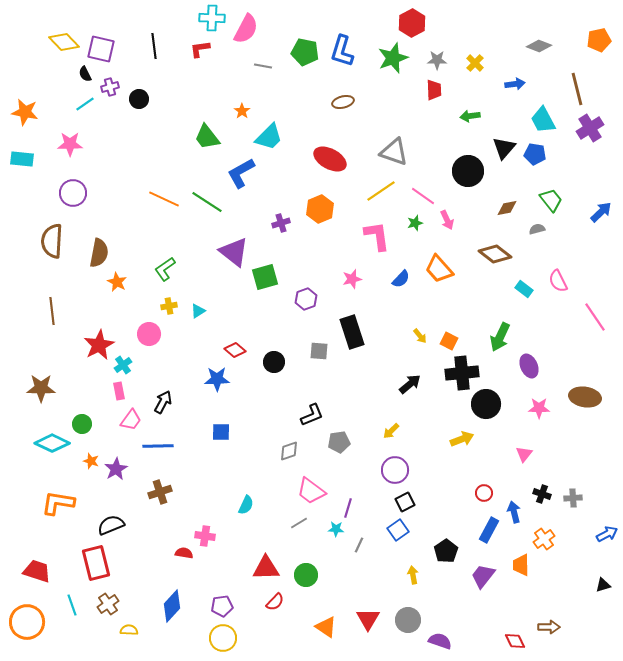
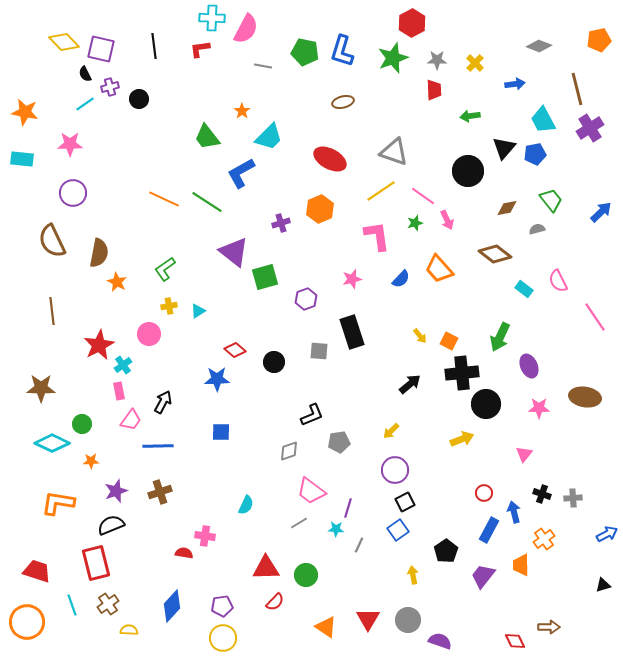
blue pentagon at (535, 154): rotated 20 degrees counterclockwise
brown semicircle at (52, 241): rotated 28 degrees counterclockwise
orange star at (91, 461): rotated 21 degrees counterclockwise
purple star at (116, 469): moved 22 px down; rotated 10 degrees clockwise
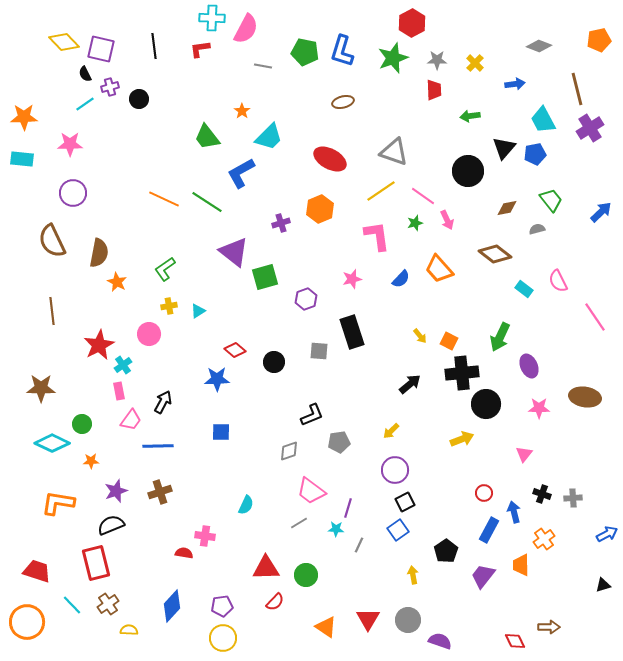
orange star at (25, 112): moved 1 px left, 5 px down; rotated 12 degrees counterclockwise
cyan line at (72, 605): rotated 25 degrees counterclockwise
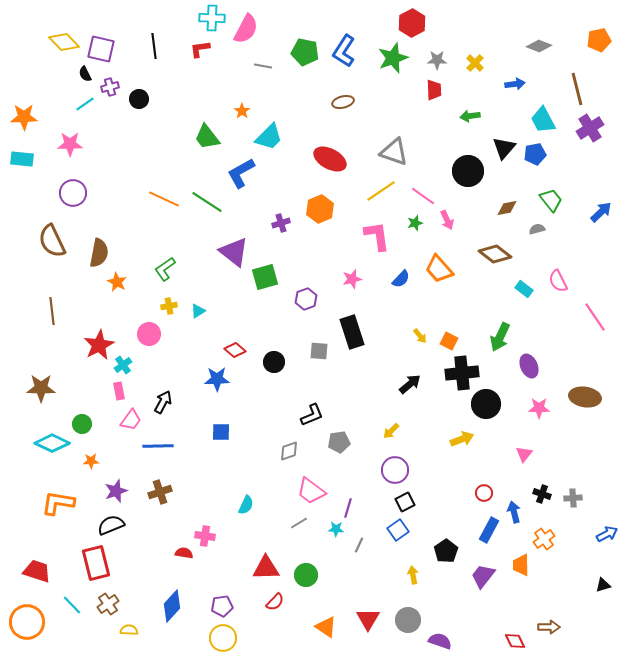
blue L-shape at (342, 51): moved 2 px right; rotated 16 degrees clockwise
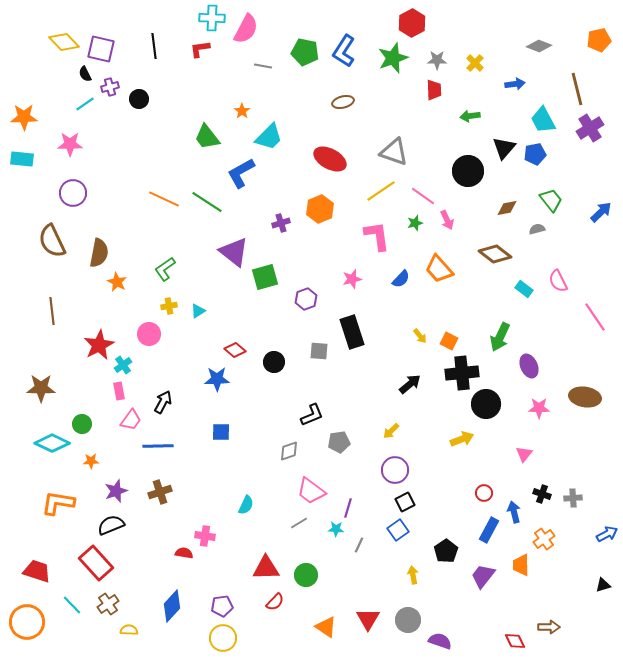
red rectangle at (96, 563): rotated 28 degrees counterclockwise
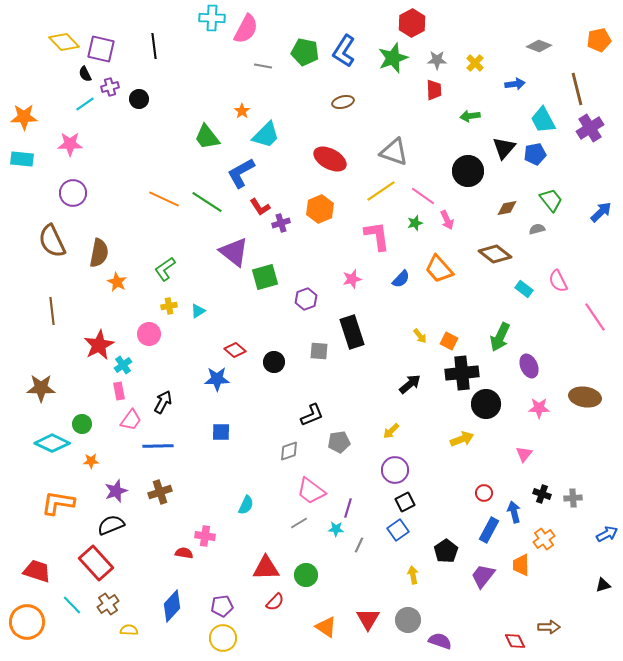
red L-shape at (200, 49): moved 60 px right, 158 px down; rotated 115 degrees counterclockwise
cyan trapezoid at (269, 137): moved 3 px left, 2 px up
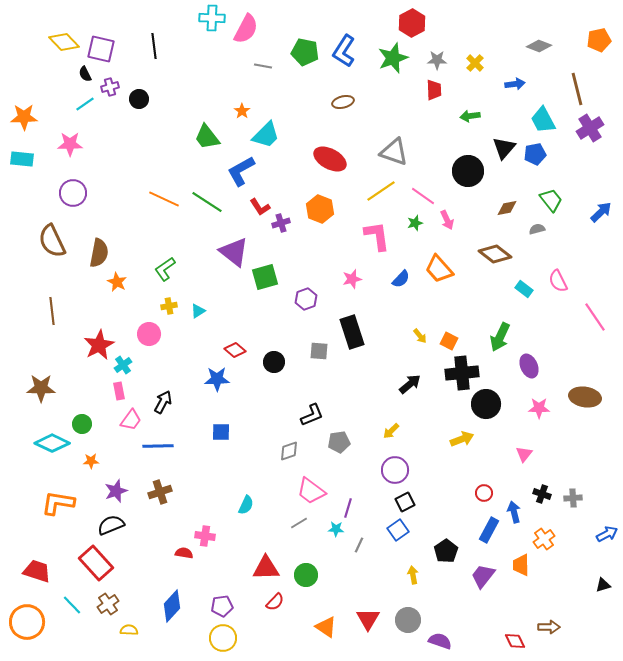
blue L-shape at (241, 173): moved 2 px up
orange hexagon at (320, 209): rotated 16 degrees counterclockwise
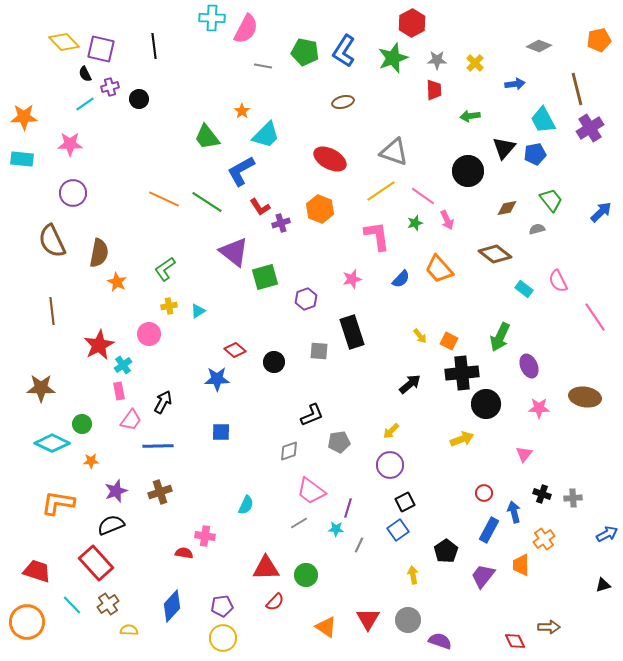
purple circle at (395, 470): moved 5 px left, 5 px up
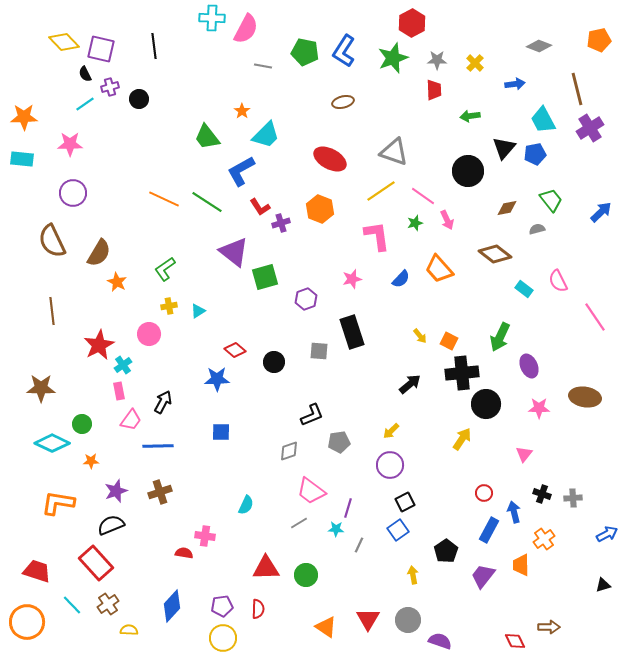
brown semicircle at (99, 253): rotated 20 degrees clockwise
yellow arrow at (462, 439): rotated 35 degrees counterclockwise
red semicircle at (275, 602): moved 17 px left, 7 px down; rotated 42 degrees counterclockwise
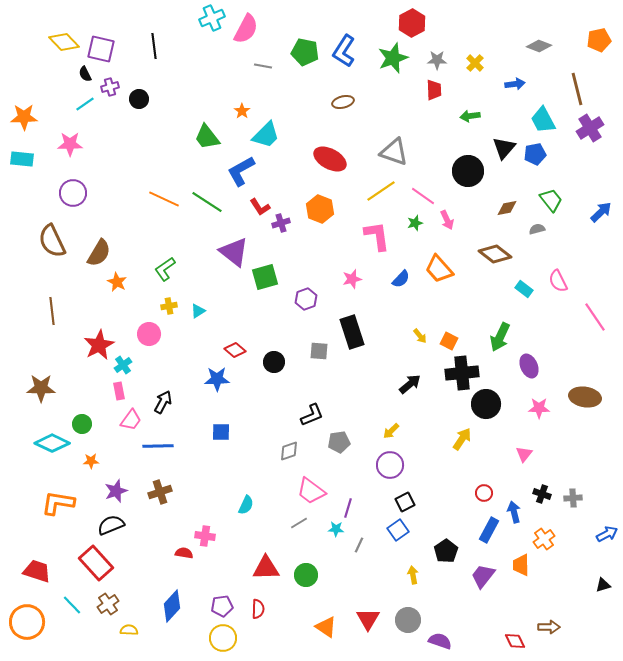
cyan cross at (212, 18): rotated 25 degrees counterclockwise
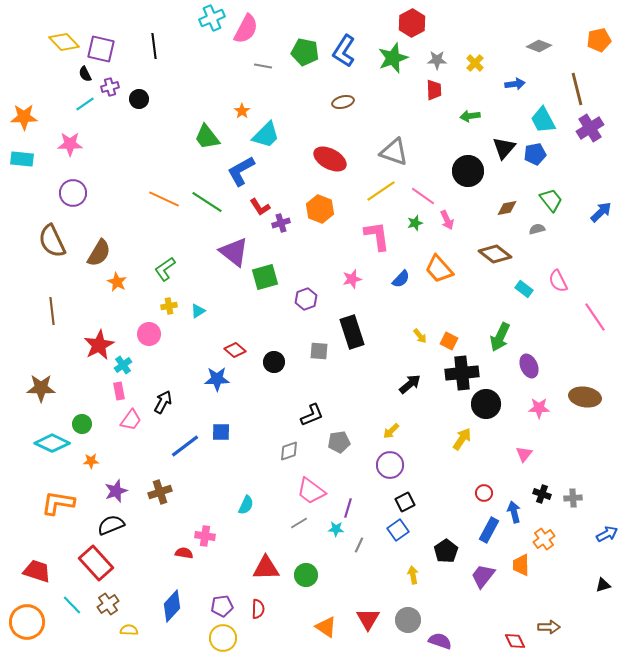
blue line at (158, 446): moved 27 px right; rotated 36 degrees counterclockwise
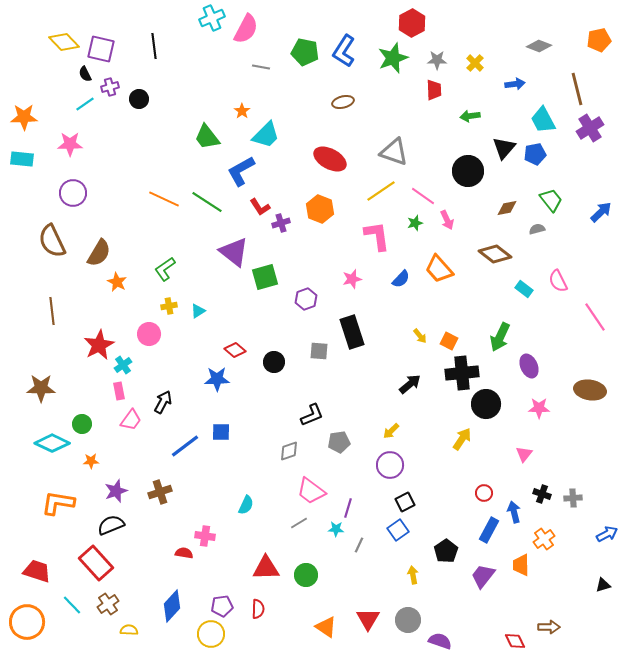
gray line at (263, 66): moved 2 px left, 1 px down
brown ellipse at (585, 397): moved 5 px right, 7 px up
yellow circle at (223, 638): moved 12 px left, 4 px up
